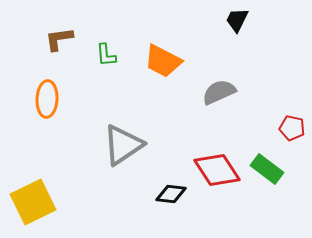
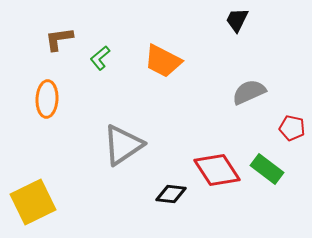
green L-shape: moved 6 px left, 3 px down; rotated 55 degrees clockwise
gray semicircle: moved 30 px right
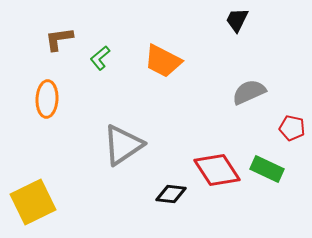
green rectangle: rotated 12 degrees counterclockwise
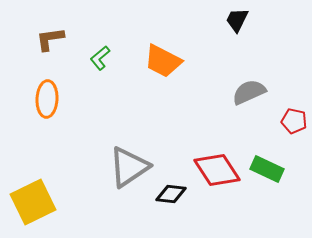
brown L-shape: moved 9 px left
red pentagon: moved 2 px right, 7 px up
gray triangle: moved 6 px right, 22 px down
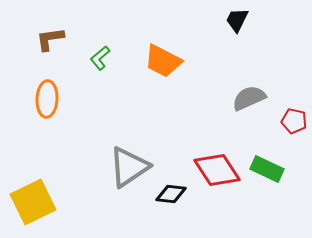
gray semicircle: moved 6 px down
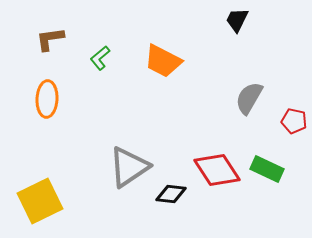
gray semicircle: rotated 36 degrees counterclockwise
yellow square: moved 7 px right, 1 px up
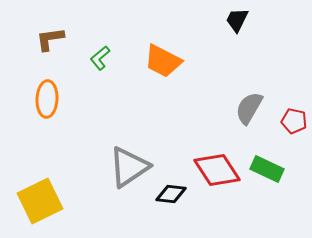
gray semicircle: moved 10 px down
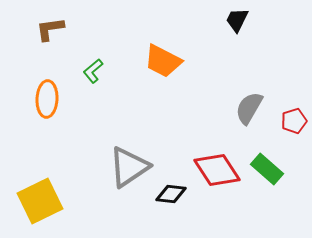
brown L-shape: moved 10 px up
green L-shape: moved 7 px left, 13 px down
red pentagon: rotated 30 degrees counterclockwise
green rectangle: rotated 16 degrees clockwise
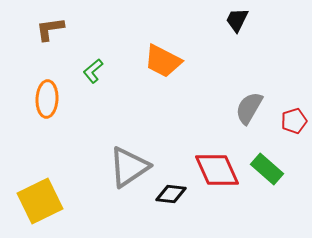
red diamond: rotated 9 degrees clockwise
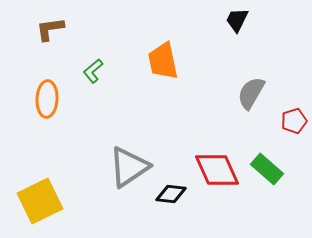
orange trapezoid: rotated 51 degrees clockwise
gray semicircle: moved 2 px right, 15 px up
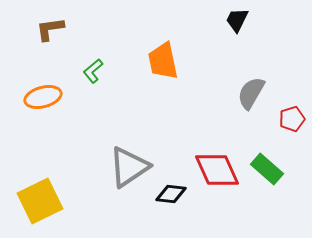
orange ellipse: moved 4 px left, 2 px up; rotated 72 degrees clockwise
red pentagon: moved 2 px left, 2 px up
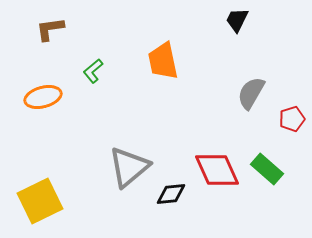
gray triangle: rotated 6 degrees counterclockwise
black diamond: rotated 12 degrees counterclockwise
